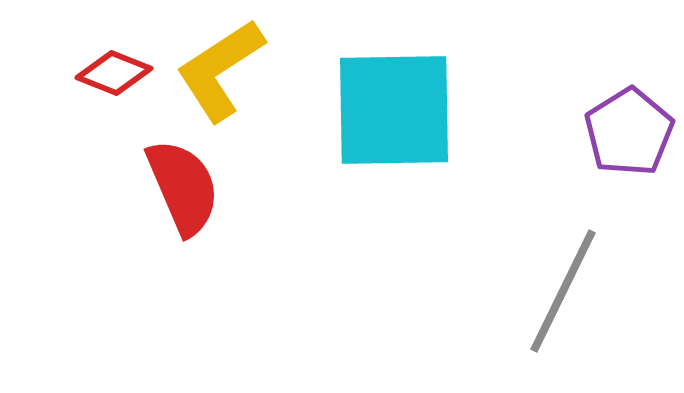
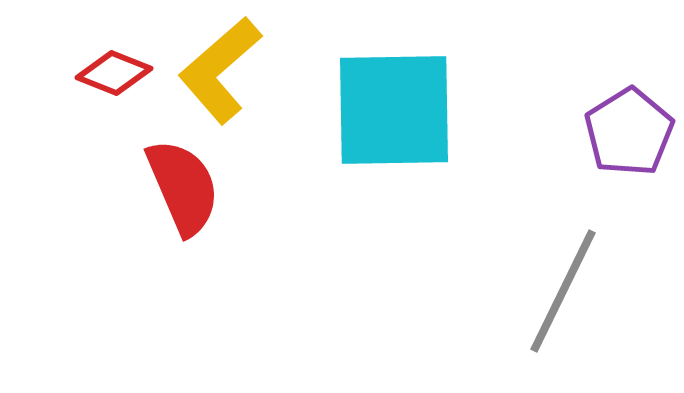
yellow L-shape: rotated 8 degrees counterclockwise
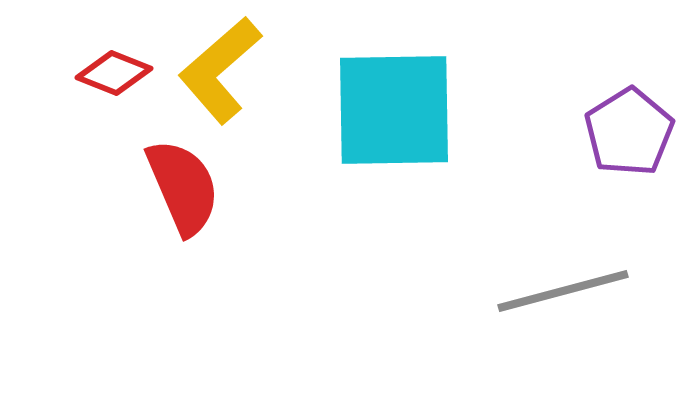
gray line: rotated 49 degrees clockwise
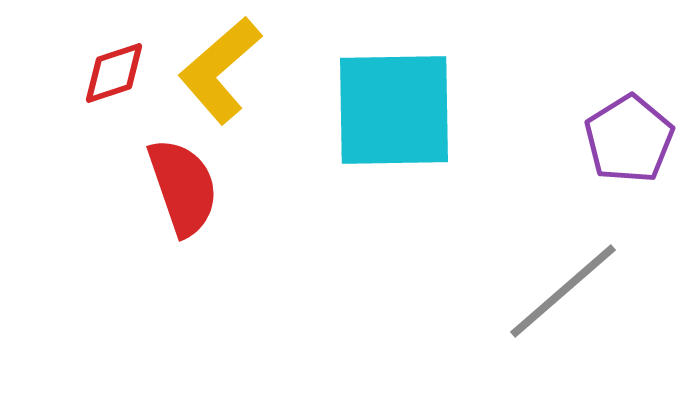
red diamond: rotated 40 degrees counterclockwise
purple pentagon: moved 7 px down
red semicircle: rotated 4 degrees clockwise
gray line: rotated 26 degrees counterclockwise
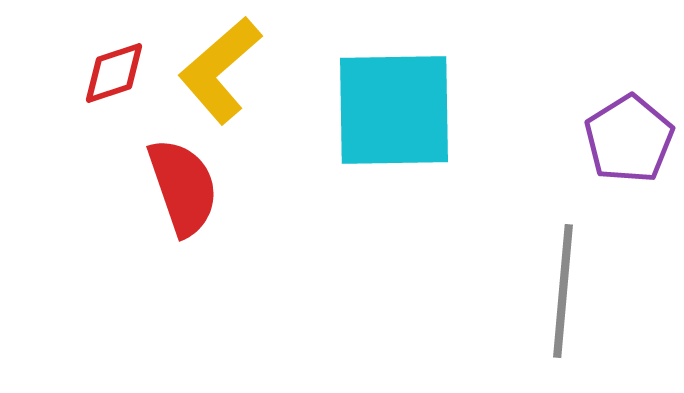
gray line: rotated 44 degrees counterclockwise
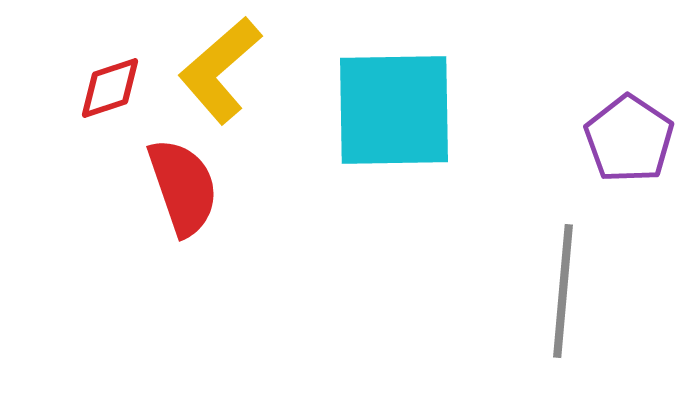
red diamond: moved 4 px left, 15 px down
purple pentagon: rotated 6 degrees counterclockwise
